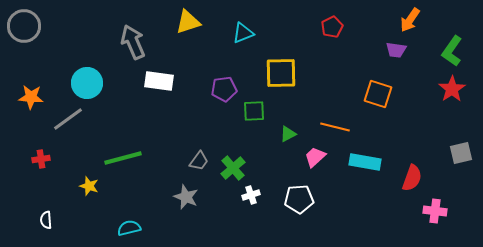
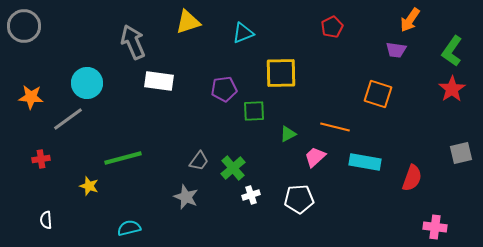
pink cross: moved 16 px down
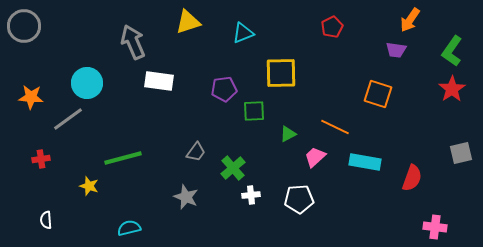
orange line: rotated 12 degrees clockwise
gray trapezoid: moved 3 px left, 9 px up
white cross: rotated 12 degrees clockwise
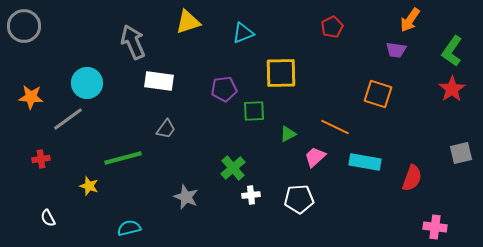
gray trapezoid: moved 30 px left, 23 px up
white semicircle: moved 2 px right, 2 px up; rotated 24 degrees counterclockwise
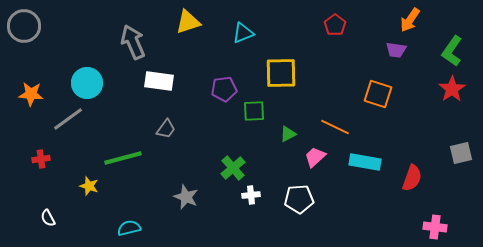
red pentagon: moved 3 px right, 2 px up; rotated 10 degrees counterclockwise
orange star: moved 3 px up
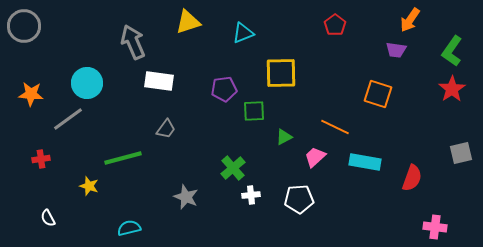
green triangle: moved 4 px left, 3 px down
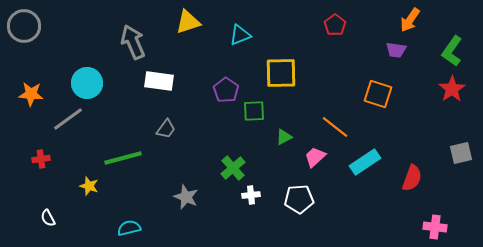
cyan triangle: moved 3 px left, 2 px down
purple pentagon: moved 2 px right, 1 px down; rotated 30 degrees counterclockwise
orange line: rotated 12 degrees clockwise
cyan rectangle: rotated 44 degrees counterclockwise
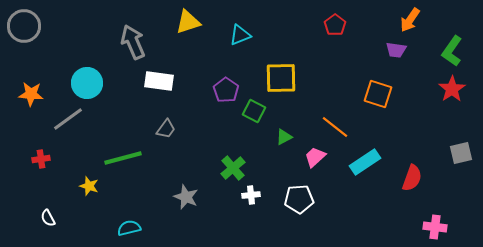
yellow square: moved 5 px down
green square: rotated 30 degrees clockwise
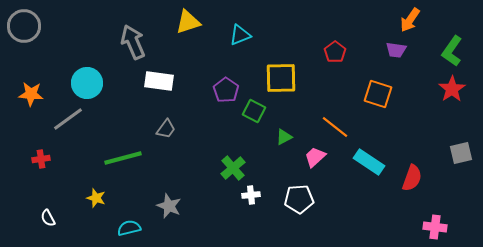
red pentagon: moved 27 px down
cyan rectangle: moved 4 px right; rotated 68 degrees clockwise
yellow star: moved 7 px right, 12 px down
gray star: moved 17 px left, 9 px down
